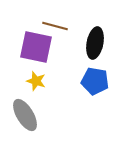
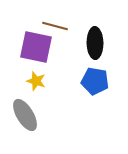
black ellipse: rotated 12 degrees counterclockwise
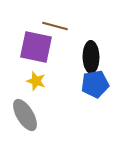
black ellipse: moved 4 px left, 14 px down
blue pentagon: moved 3 px down; rotated 20 degrees counterclockwise
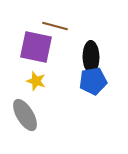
blue pentagon: moved 2 px left, 3 px up
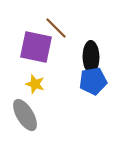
brown line: moved 1 px right, 2 px down; rotated 30 degrees clockwise
yellow star: moved 1 px left, 3 px down
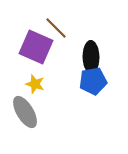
purple square: rotated 12 degrees clockwise
gray ellipse: moved 3 px up
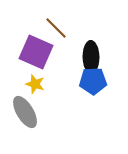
purple square: moved 5 px down
blue pentagon: rotated 8 degrees clockwise
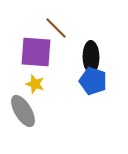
purple square: rotated 20 degrees counterclockwise
blue pentagon: rotated 20 degrees clockwise
gray ellipse: moved 2 px left, 1 px up
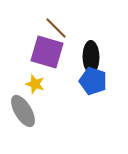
purple square: moved 11 px right; rotated 12 degrees clockwise
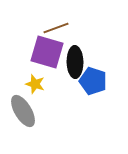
brown line: rotated 65 degrees counterclockwise
black ellipse: moved 16 px left, 5 px down
